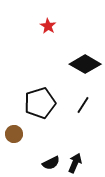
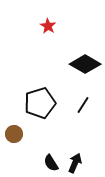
black semicircle: rotated 84 degrees clockwise
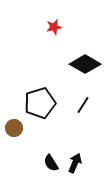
red star: moved 6 px right, 1 px down; rotated 28 degrees clockwise
brown circle: moved 6 px up
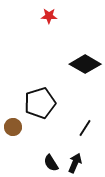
red star: moved 5 px left, 11 px up; rotated 14 degrees clockwise
black line: moved 2 px right, 23 px down
brown circle: moved 1 px left, 1 px up
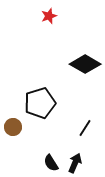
red star: rotated 21 degrees counterclockwise
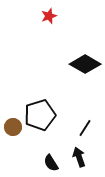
black pentagon: moved 12 px down
black arrow: moved 4 px right, 6 px up; rotated 42 degrees counterclockwise
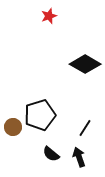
black semicircle: moved 9 px up; rotated 18 degrees counterclockwise
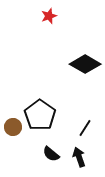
black pentagon: rotated 20 degrees counterclockwise
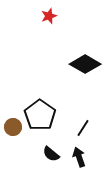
black line: moved 2 px left
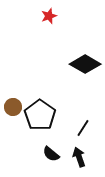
brown circle: moved 20 px up
